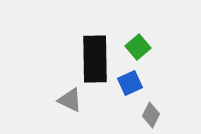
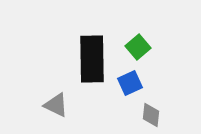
black rectangle: moved 3 px left
gray triangle: moved 14 px left, 5 px down
gray diamond: rotated 20 degrees counterclockwise
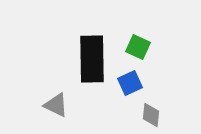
green square: rotated 25 degrees counterclockwise
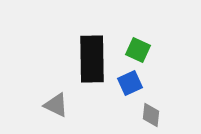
green square: moved 3 px down
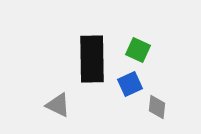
blue square: moved 1 px down
gray triangle: moved 2 px right
gray diamond: moved 6 px right, 8 px up
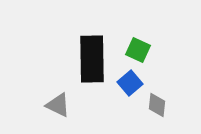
blue square: moved 1 px up; rotated 15 degrees counterclockwise
gray diamond: moved 2 px up
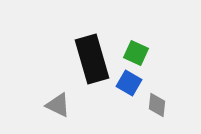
green square: moved 2 px left, 3 px down
black rectangle: rotated 15 degrees counterclockwise
blue square: moved 1 px left; rotated 20 degrees counterclockwise
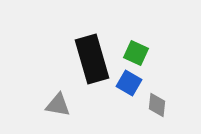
gray triangle: rotated 16 degrees counterclockwise
